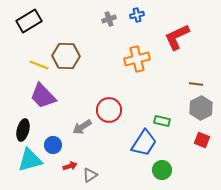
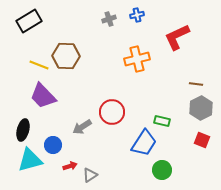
red circle: moved 3 px right, 2 px down
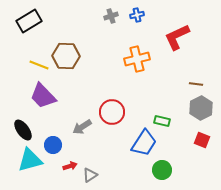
gray cross: moved 2 px right, 3 px up
black ellipse: rotated 50 degrees counterclockwise
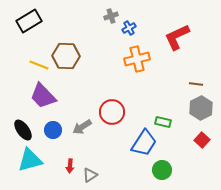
blue cross: moved 8 px left, 13 px down; rotated 16 degrees counterclockwise
green rectangle: moved 1 px right, 1 px down
red square: rotated 21 degrees clockwise
blue circle: moved 15 px up
red arrow: rotated 112 degrees clockwise
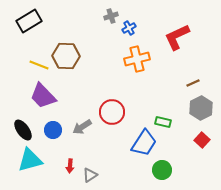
brown line: moved 3 px left, 1 px up; rotated 32 degrees counterclockwise
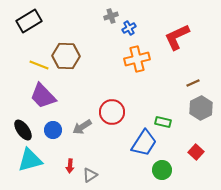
red square: moved 6 px left, 12 px down
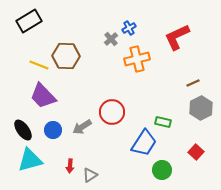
gray cross: moved 23 px down; rotated 24 degrees counterclockwise
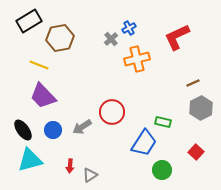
brown hexagon: moved 6 px left, 18 px up; rotated 12 degrees counterclockwise
